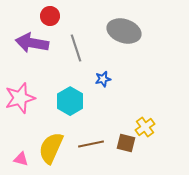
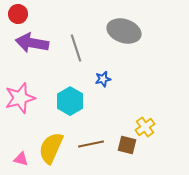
red circle: moved 32 px left, 2 px up
brown square: moved 1 px right, 2 px down
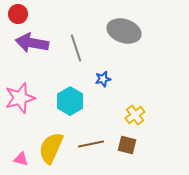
yellow cross: moved 10 px left, 12 px up
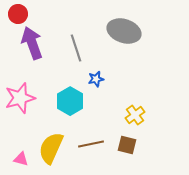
purple arrow: rotated 60 degrees clockwise
blue star: moved 7 px left
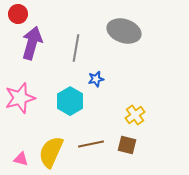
purple arrow: rotated 36 degrees clockwise
gray line: rotated 28 degrees clockwise
yellow semicircle: moved 4 px down
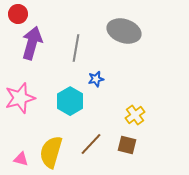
brown line: rotated 35 degrees counterclockwise
yellow semicircle: rotated 8 degrees counterclockwise
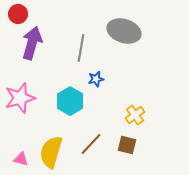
gray line: moved 5 px right
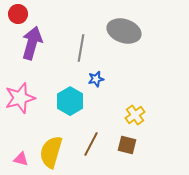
brown line: rotated 15 degrees counterclockwise
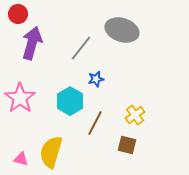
gray ellipse: moved 2 px left, 1 px up
gray line: rotated 28 degrees clockwise
pink star: rotated 20 degrees counterclockwise
brown line: moved 4 px right, 21 px up
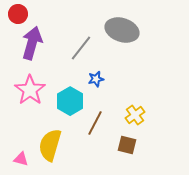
pink star: moved 10 px right, 8 px up
yellow semicircle: moved 1 px left, 7 px up
